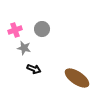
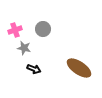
gray circle: moved 1 px right
brown ellipse: moved 2 px right, 10 px up
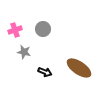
gray star: moved 4 px down
black arrow: moved 11 px right, 3 px down
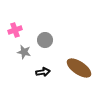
gray circle: moved 2 px right, 11 px down
black arrow: moved 2 px left; rotated 32 degrees counterclockwise
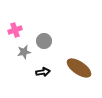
gray circle: moved 1 px left, 1 px down
gray star: rotated 24 degrees counterclockwise
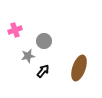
gray star: moved 4 px right, 4 px down
brown ellipse: rotated 75 degrees clockwise
black arrow: moved 1 px up; rotated 40 degrees counterclockwise
